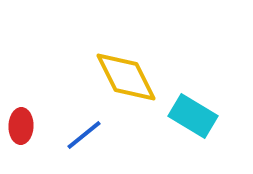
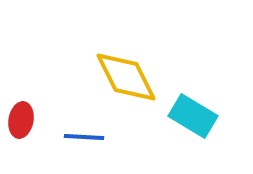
red ellipse: moved 6 px up; rotated 8 degrees clockwise
blue line: moved 2 px down; rotated 42 degrees clockwise
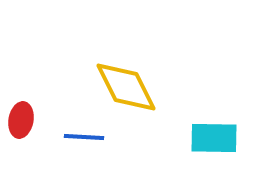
yellow diamond: moved 10 px down
cyan rectangle: moved 21 px right, 22 px down; rotated 30 degrees counterclockwise
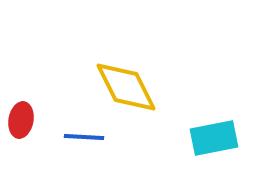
cyan rectangle: rotated 12 degrees counterclockwise
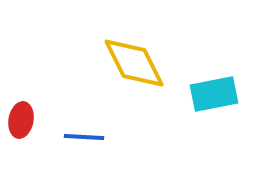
yellow diamond: moved 8 px right, 24 px up
cyan rectangle: moved 44 px up
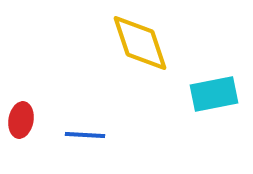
yellow diamond: moved 6 px right, 20 px up; rotated 8 degrees clockwise
blue line: moved 1 px right, 2 px up
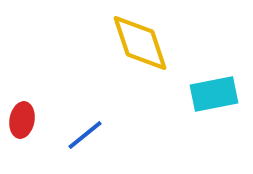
red ellipse: moved 1 px right
blue line: rotated 42 degrees counterclockwise
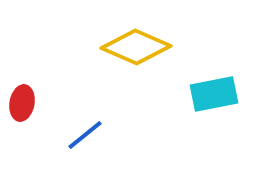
yellow diamond: moved 4 px left, 4 px down; rotated 48 degrees counterclockwise
red ellipse: moved 17 px up
